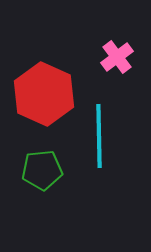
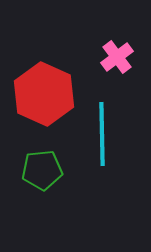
cyan line: moved 3 px right, 2 px up
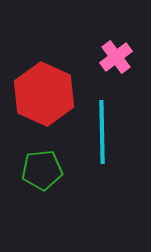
pink cross: moved 1 px left
cyan line: moved 2 px up
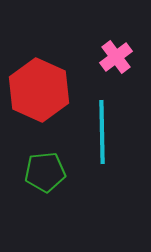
red hexagon: moved 5 px left, 4 px up
green pentagon: moved 3 px right, 2 px down
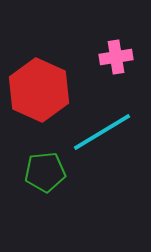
pink cross: rotated 28 degrees clockwise
cyan line: rotated 60 degrees clockwise
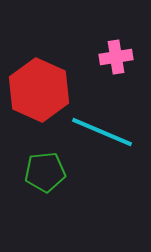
cyan line: rotated 54 degrees clockwise
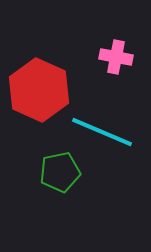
pink cross: rotated 20 degrees clockwise
green pentagon: moved 15 px right; rotated 6 degrees counterclockwise
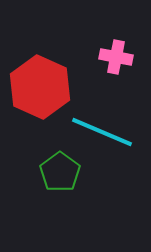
red hexagon: moved 1 px right, 3 px up
green pentagon: rotated 24 degrees counterclockwise
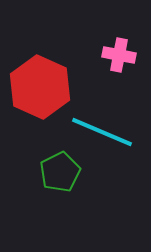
pink cross: moved 3 px right, 2 px up
green pentagon: rotated 9 degrees clockwise
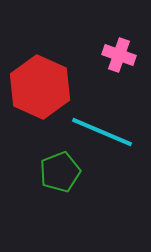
pink cross: rotated 8 degrees clockwise
green pentagon: rotated 6 degrees clockwise
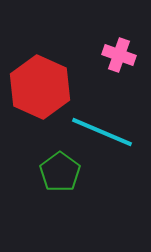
green pentagon: rotated 15 degrees counterclockwise
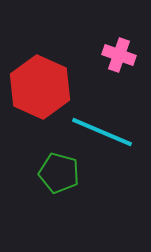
green pentagon: moved 1 px left, 1 px down; rotated 21 degrees counterclockwise
